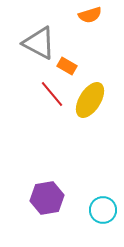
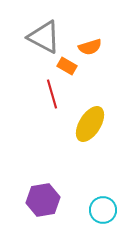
orange semicircle: moved 32 px down
gray triangle: moved 5 px right, 6 px up
red line: rotated 24 degrees clockwise
yellow ellipse: moved 24 px down
purple hexagon: moved 4 px left, 2 px down
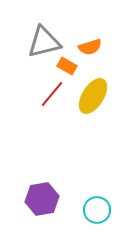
gray triangle: moved 5 px down; rotated 42 degrees counterclockwise
red line: rotated 56 degrees clockwise
yellow ellipse: moved 3 px right, 28 px up
purple hexagon: moved 1 px left, 1 px up
cyan circle: moved 6 px left
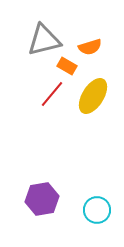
gray triangle: moved 2 px up
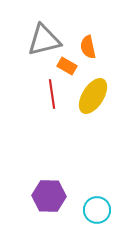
orange semicircle: moved 2 px left; rotated 95 degrees clockwise
red line: rotated 48 degrees counterclockwise
purple hexagon: moved 7 px right, 3 px up; rotated 12 degrees clockwise
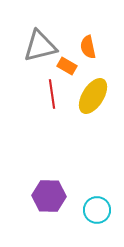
gray triangle: moved 4 px left, 6 px down
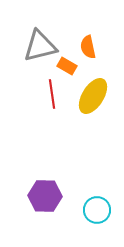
purple hexagon: moved 4 px left
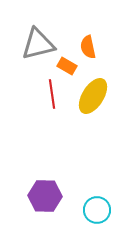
gray triangle: moved 2 px left, 2 px up
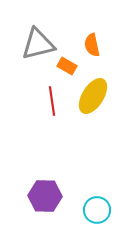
orange semicircle: moved 4 px right, 2 px up
red line: moved 7 px down
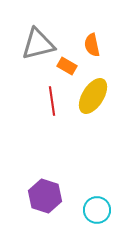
purple hexagon: rotated 16 degrees clockwise
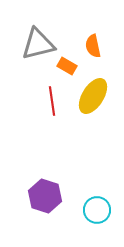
orange semicircle: moved 1 px right, 1 px down
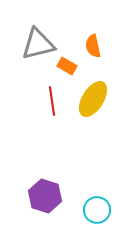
yellow ellipse: moved 3 px down
